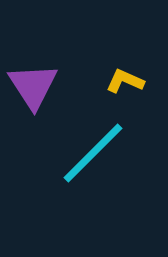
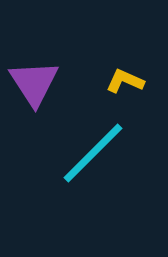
purple triangle: moved 1 px right, 3 px up
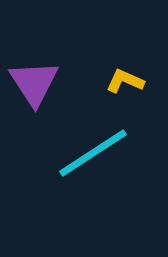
cyan line: rotated 12 degrees clockwise
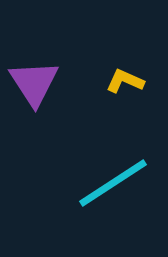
cyan line: moved 20 px right, 30 px down
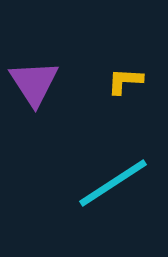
yellow L-shape: rotated 21 degrees counterclockwise
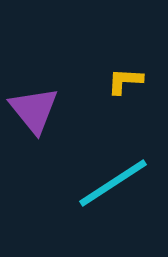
purple triangle: moved 27 px down; rotated 6 degrees counterclockwise
